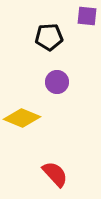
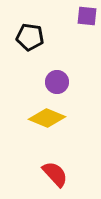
black pentagon: moved 19 px left; rotated 12 degrees clockwise
yellow diamond: moved 25 px right
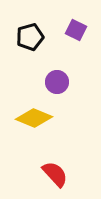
purple square: moved 11 px left, 14 px down; rotated 20 degrees clockwise
black pentagon: rotated 24 degrees counterclockwise
yellow diamond: moved 13 px left
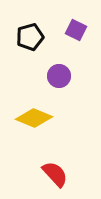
purple circle: moved 2 px right, 6 px up
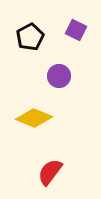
black pentagon: rotated 12 degrees counterclockwise
red semicircle: moved 5 px left, 2 px up; rotated 100 degrees counterclockwise
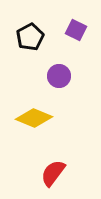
red semicircle: moved 3 px right, 1 px down
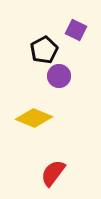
black pentagon: moved 14 px right, 13 px down
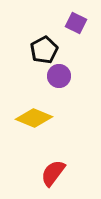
purple square: moved 7 px up
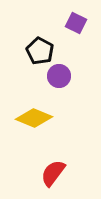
black pentagon: moved 4 px left, 1 px down; rotated 16 degrees counterclockwise
